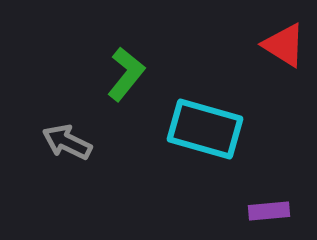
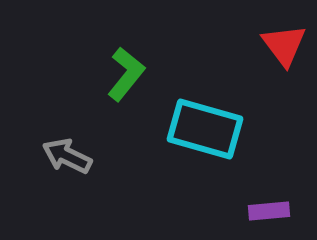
red triangle: rotated 21 degrees clockwise
gray arrow: moved 14 px down
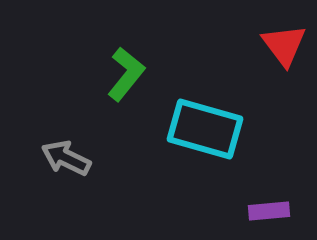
gray arrow: moved 1 px left, 2 px down
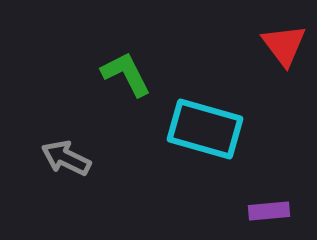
green L-shape: rotated 66 degrees counterclockwise
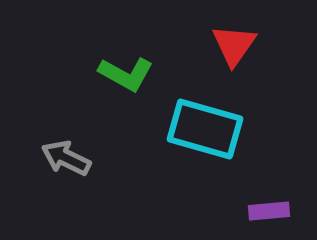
red triangle: moved 50 px left; rotated 12 degrees clockwise
green L-shape: rotated 146 degrees clockwise
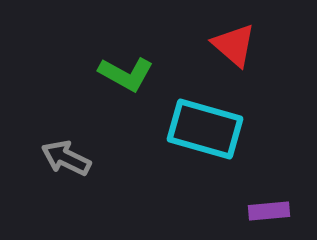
red triangle: rotated 24 degrees counterclockwise
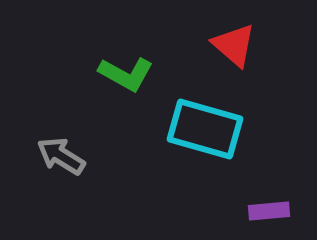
gray arrow: moved 5 px left, 2 px up; rotated 6 degrees clockwise
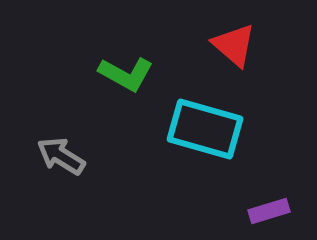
purple rectangle: rotated 12 degrees counterclockwise
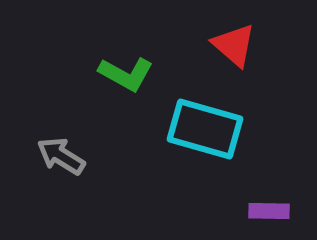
purple rectangle: rotated 18 degrees clockwise
